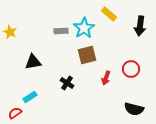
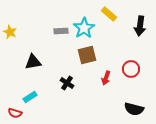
red semicircle: rotated 128 degrees counterclockwise
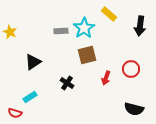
black triangle: rotated 24 degrees counterclockwise
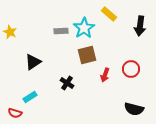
red arrow: moved 1 px left, 3 px up
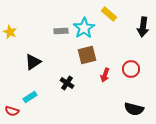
black arrow: moved 3 px right, 1 px down
red semicircle: moved 3 px left, 2 px up
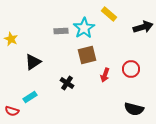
black arrow: rotated 114 degrees counterclockwise
yellow star: moved 1 px right, 7 px down
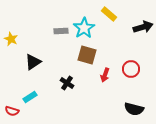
brown square: rotated 30 degrees clockwise
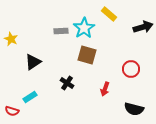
red arrow: moved 14 px down
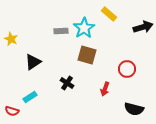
red circle: moved 4 px left
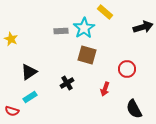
yellow rectangle: moved 4 px left, 2 px up
black triangle: moved 4 px left, 10 px down
black cross: rotated 24 degrees clockwise
black semicircle: rotated 48 degrees clockwise
